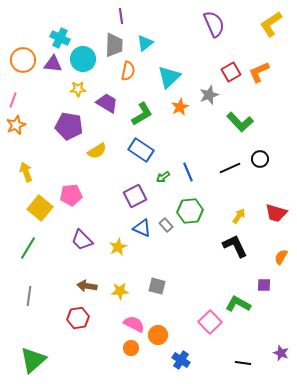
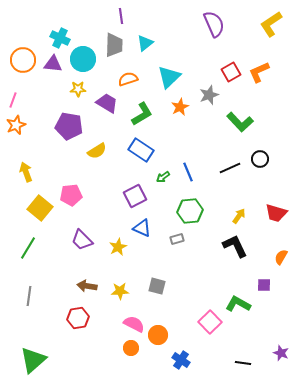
orange semicircle at (128, 71): moved 8 px down; rotated 120 degrees counterclockwise
gray rectangle at (166, 225): moved 11 px right, 14 px down; rotated 64 degrees counterclockwise
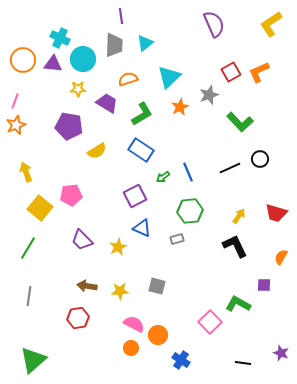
pink line at (13, 100): moved 2 px right, 1 px down
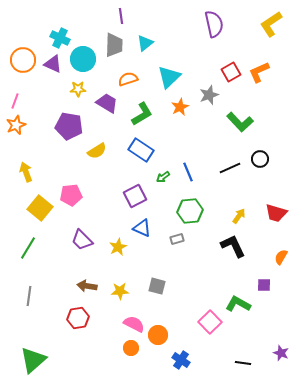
purple semicircle at (214, 24): rotated 12 degrees clockwise
purple triangle at (53, 64): rotated 18 degrees clockwise
black L-shape at (235, 246): moved 2 px left
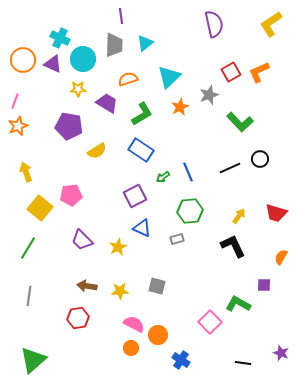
orange star at (16, 125): moved 2 px right, 1 px down
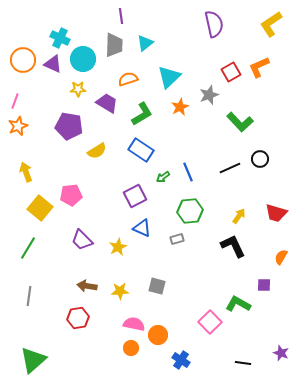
orange L-shape at (259, 72): moved 5 px up
pink semicircle at (134, 324): rotated 15 degrees counterclockwise
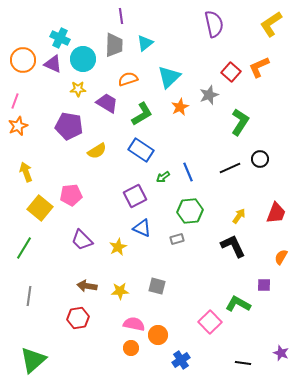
red square at (231, 72): rotated 18 degrees counterclockwise
green L-shape at (240, 122): rotated 104 degrees counterclockwise
red trapezoid at (276, 213): rotated 85 degrees counterclockwise
green line at (28, 248): moved 4 px left
blue cross at (181, 360): rotated 24 degrees clockwise
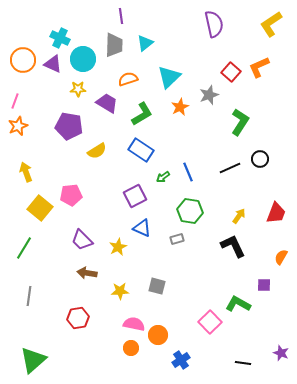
green hexagon at (190, 211): rotated 15 degrees clockwise
brown arrow at (87, 286): moved 13 px up
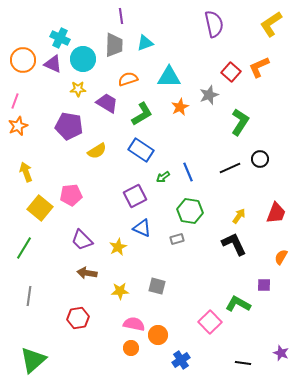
cyan triangle at (145, 43): rotated 18 degrees clockwise
cyan triangle at (169, 77): rotated 45 degrees clockwise
black L-shape at (233, 246): moved 1 px right, 2 px up
